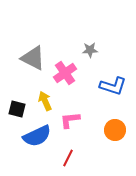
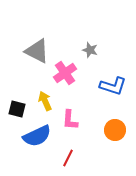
gray star: rotated 21 degrees clockwise
gray triangle: moved 4 px right, 7 px up
pink L-shape: rotated 80 degrees counterclockwise
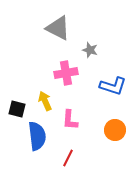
gray triangle: moved 21 px right, 23 px up
pink cross: moved 1 px right; rotated 25 degrees clockwise
blue semicircle: rotated 72 degrees counterclockwise
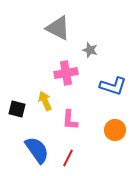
blue semicircle: moved 14 px down; rotated 28 degrees counterclockwise
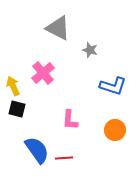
pink cross: moved 23 px left; rotated 30 degrees counterclockwise
yellow arrow: moved 32 px left, 15 px up
red line: moved 4 px left; rotated 60 degrees clockwise
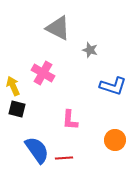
pink cross: rotated 20 degrees counterclockwise
orange circle: moved 10 px down
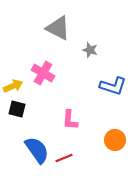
yellow arrow: rotated 90 degrees clockwise
red line: rotated 18 degrees counterclockwise
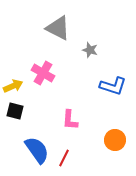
black square: moved 2 px left, 2 px down
red line: rotated 42 degrees counterclockwise
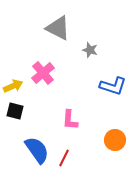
pink cross: rotated 20 degrees clockwise
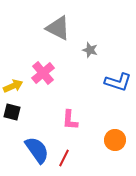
blue L-shape: moved 5 px right, 4 px up
black square: moved 3 px left, 1 px down
